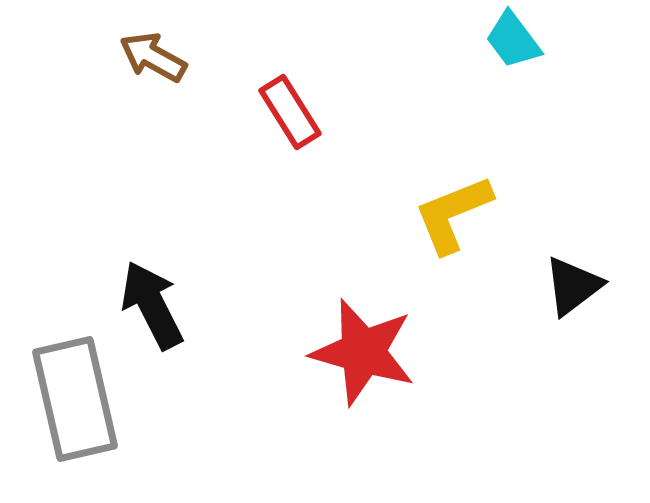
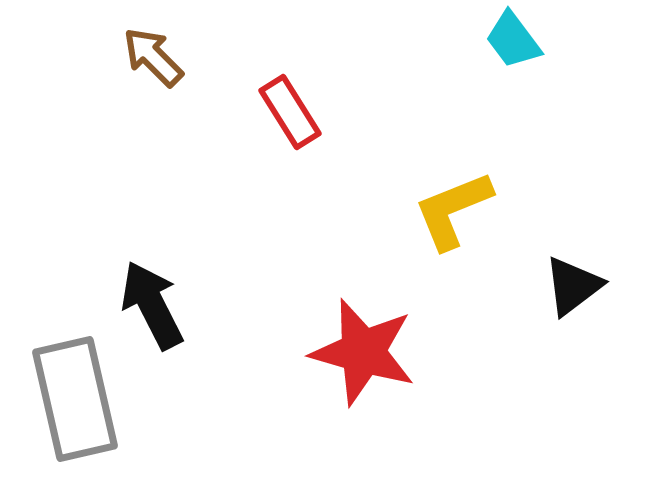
brown arrow: rotated 16 degrees clockwise
yellow L-shape: moved 4 px up
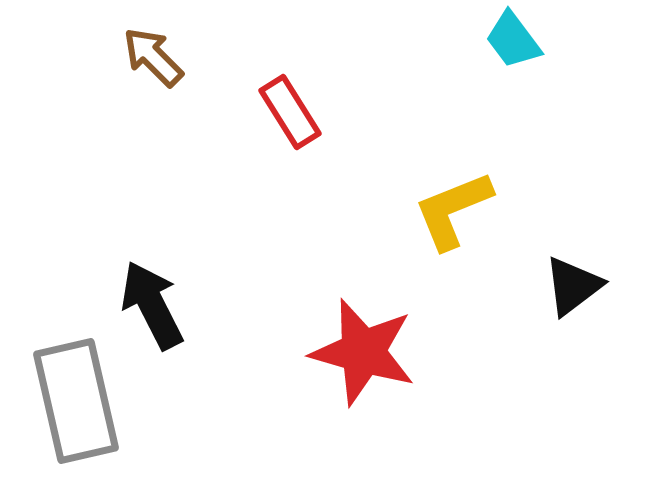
gray rectangle: moved 1 px right, 2 px down
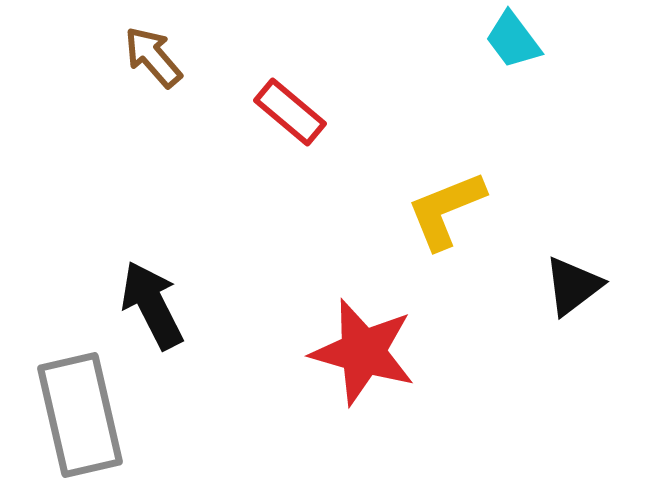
brown arrow: rotated 4 degrees clockwise
red rectangle: rotated 18 degrees counterclockwise
yellow L-shape: moved 7 px left
gray rectangle: moved 4 px right, 14 px down
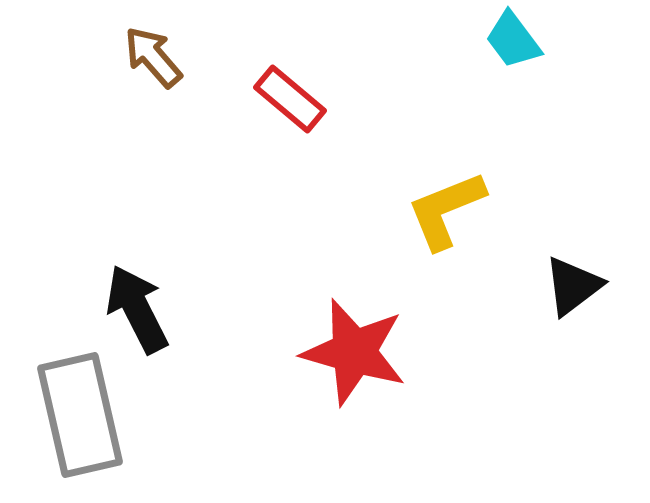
red rectangle: moved 13 px up
black arrow: moved 15 px left, 4 px down
red star: moved 9 px left
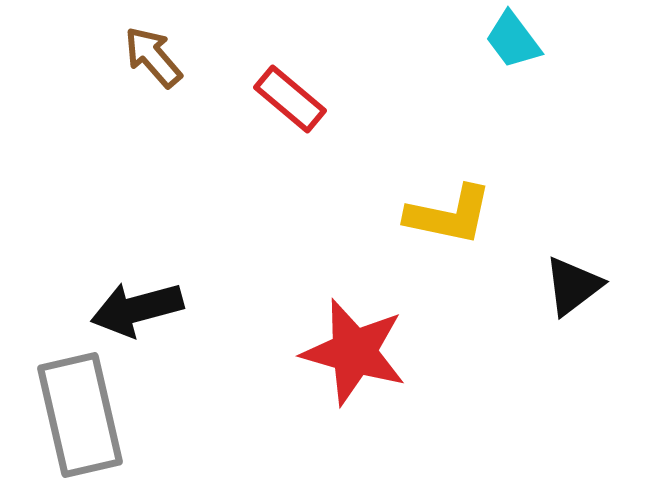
yellow L-shape: moved 3 px right, 5 px down; rotated 146 degrees counterclockwise
black arrow: rotated 78 degrees counterclockwise
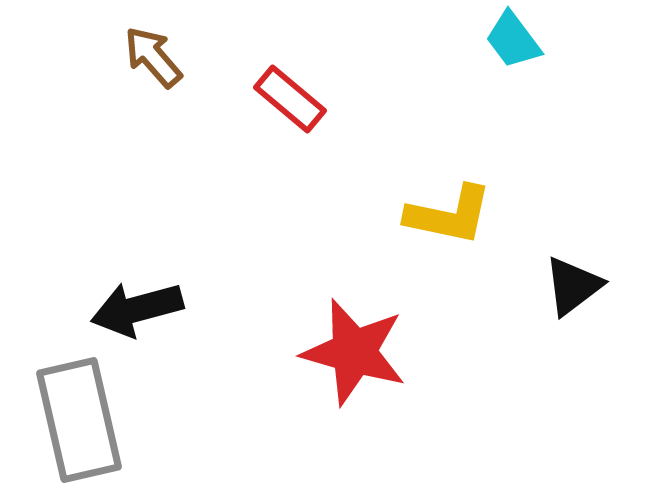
gray rectangle: moved 1 px left, 5 px down
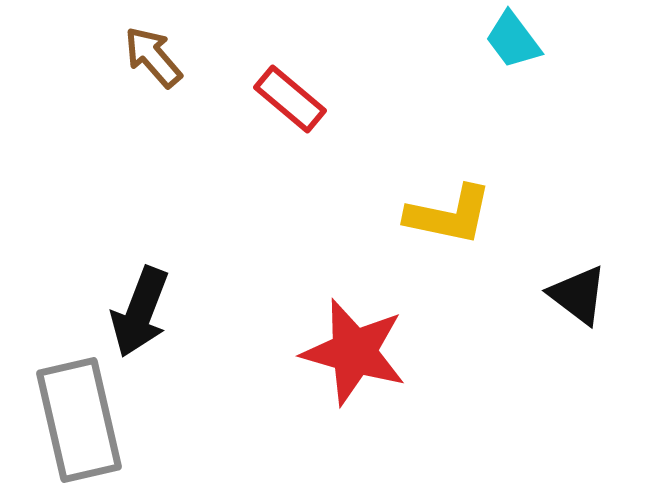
black triangle: moved 5 px right, 9 px down; rotated 46 degrees counterclockwise
black arrow: moved 3 px right, 3 px down; rotated 54 degrees counterclockwise
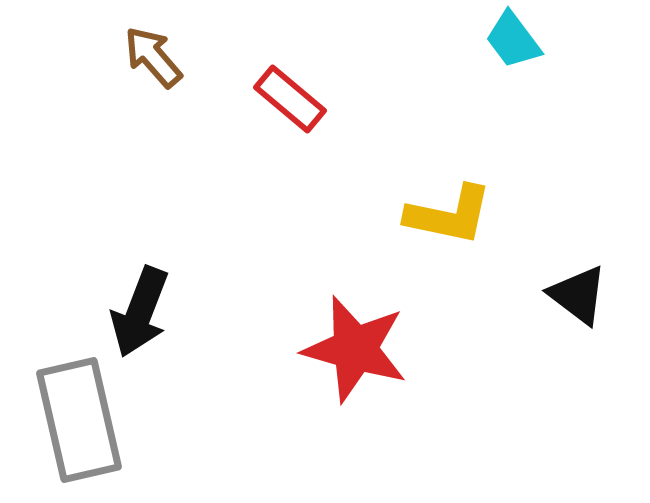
red star: moved 1 px right, 3 px up
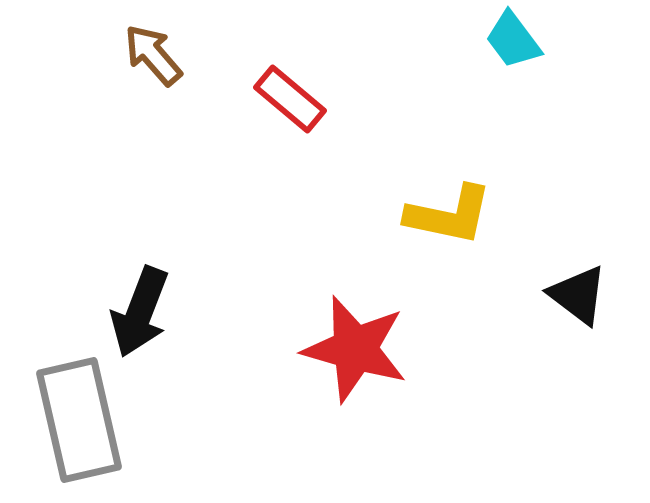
brown arrow: moved 2 px up
